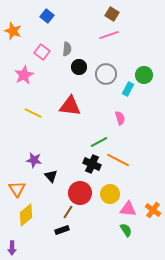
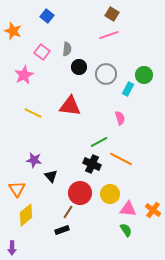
orange line: moved 3 px right, 1 px up
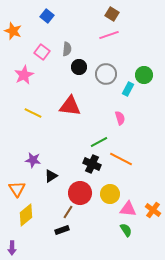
purple star: moved 1 px left
black triangle: rotated 40 degrees clockwise
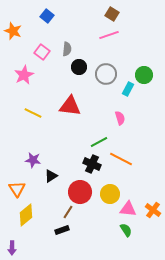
red circle: moved 1 px up
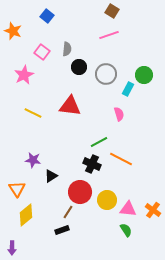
brown square: moved 3 px up
pink semicircle: moved 1 px left, 4 px up
yellow circle: moved 3 px left, 6 px down
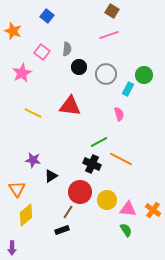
pink star: moved 2 px left, 2 px up
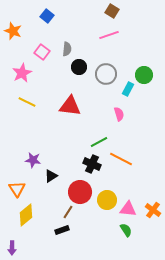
yellow line: moved 6 px left, 11 px up
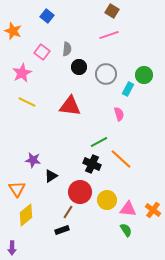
orange line: rotated 15 degrees clockwise
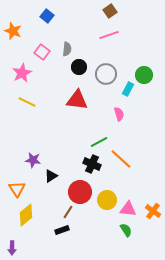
brown square: moved 2 px left; rotated 24 degrees clockwise
red triangle: moved 7 px right, 6 px up
orange cross: moved 1 px down
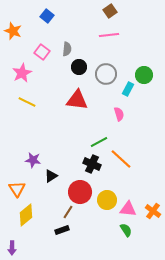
pink line: rotated 12 degrees clockwise
